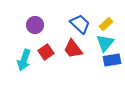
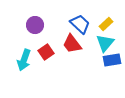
red trapezoid: moved 1 px left, 5 px up
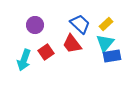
blue rectangle: moved 4 px up
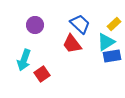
yellow rectangle: moved 8 px right
cyan triangle: moved 1 px right, 1 px up; rotated 18 degrees clockwise
red square: moved 4 px left, 22 px down
